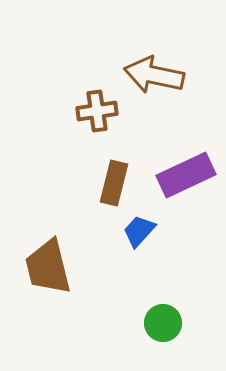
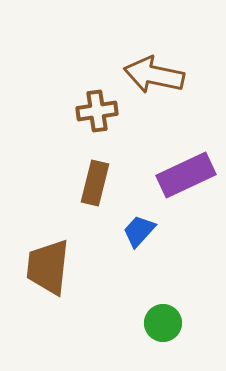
brown rectangle: moved 19 px left
brown trapezoid: rotated 20 degrees clockwise
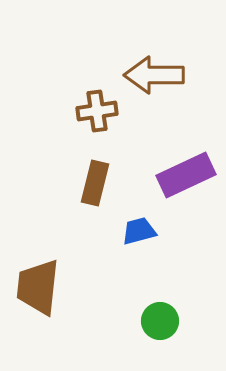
brown arrow: rotated 12 degrees counterclockwise
blue trapezoid: rotated 33 degrees clockwise
brown trapezoid: moved 10 px left, 20 px down
green circle: moved 3 px left, 2 px up
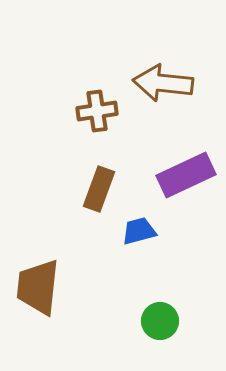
brown arrow: moved 9 px right, 8 px down; rotated 6 degrees clockwise
brown rectangle: moved 4 px right, 6 px down; rotated 6 degrees clockwise
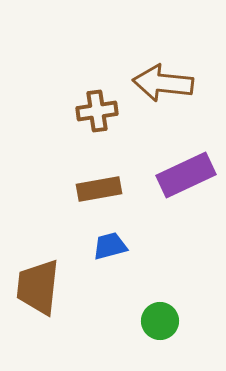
brown rectangle: rotated 60 degrees clockwise
blue trapezoid: moved 29 px left, 15 px down
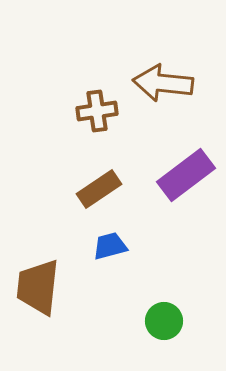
purple rectangle: rotated 12 degrees counterclockwise
brown rectangle: rotated 24 degrees counterclockwise
green circle: moved 4 px right
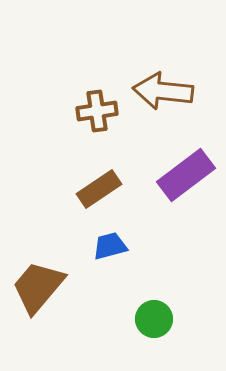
brown arrow: moved 8 px down
brown trapezoid: rotated 34 degrees clockwise
green circle: moved 10 px left, 2 px up
